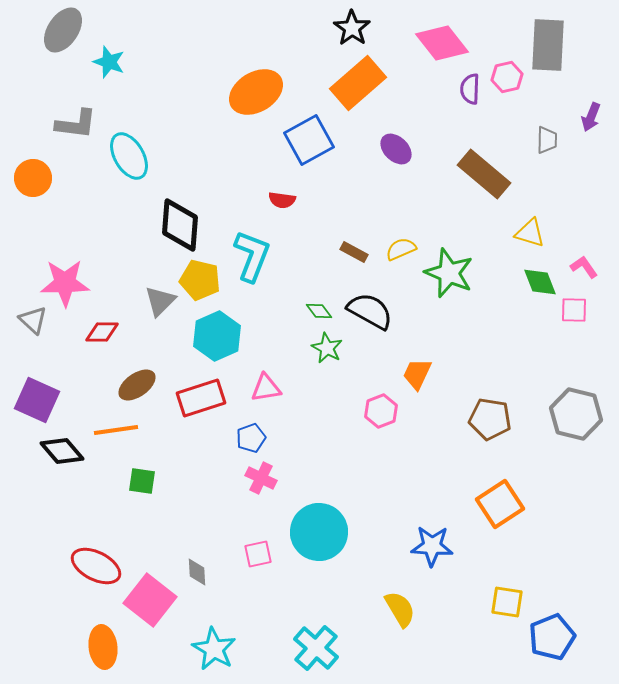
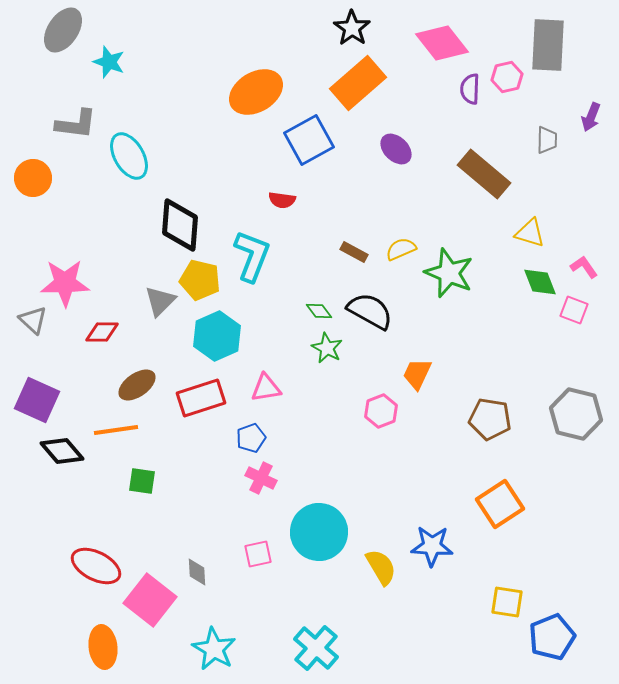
pink square at (574, 310): rotated 20 degrees clockwise
yellow semicircle at (400, 609): moved 19 px left, 42 px up
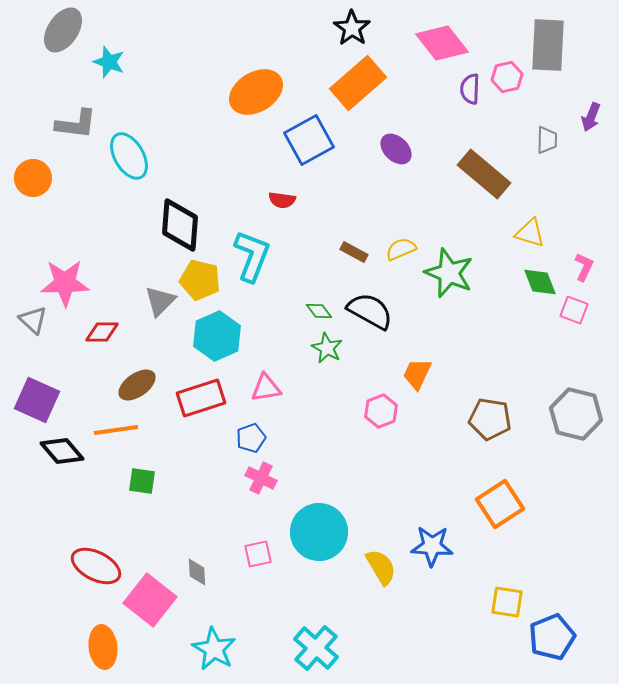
pink L-shape at (584, 267): rotated 60 degrees clockwise
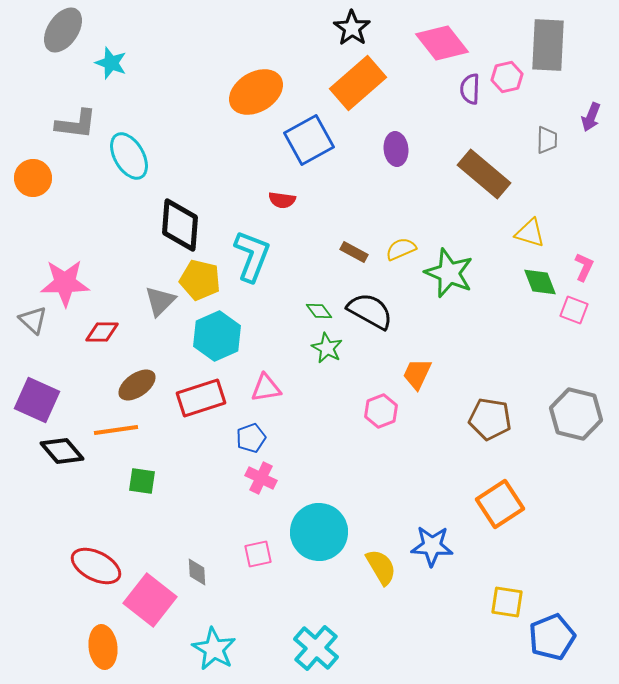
cyan star at (109, 62): moved 2 px right, 1 px down
purple ellipse at (396, 149): rotated 40 degrees clockwise
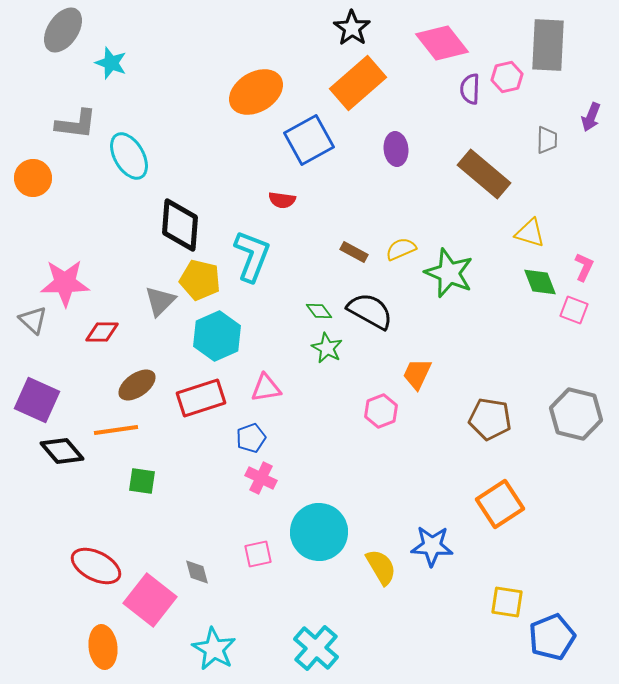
gray diamond at (197, 572): rotated 12 degrees counterclockwise
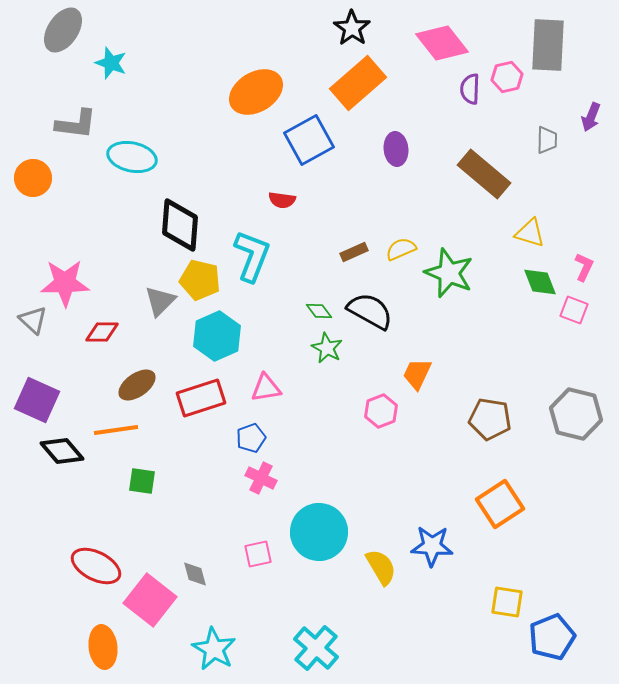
cyan ellipse at (129, 156): moved 3 px right, 1 px down; rotated 48 degrees counterclockwise
brown rectangle at (354, 252): rotated 52 degrees counterclockwise
gray diamond at (197, 572): moved 2 px left, 2 px down
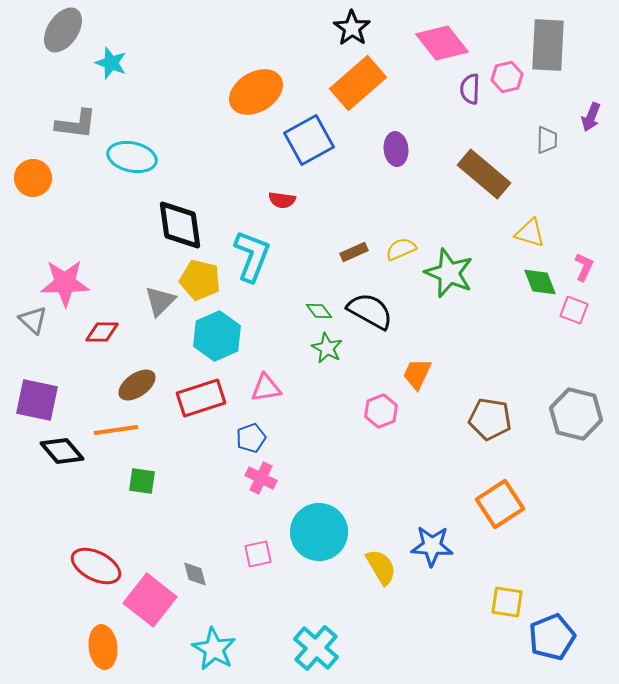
black diamond at (180, 225): rotated 12 degrees counterclockwise
purple square at (37, 400): rotated 12 degrees counterclockwise
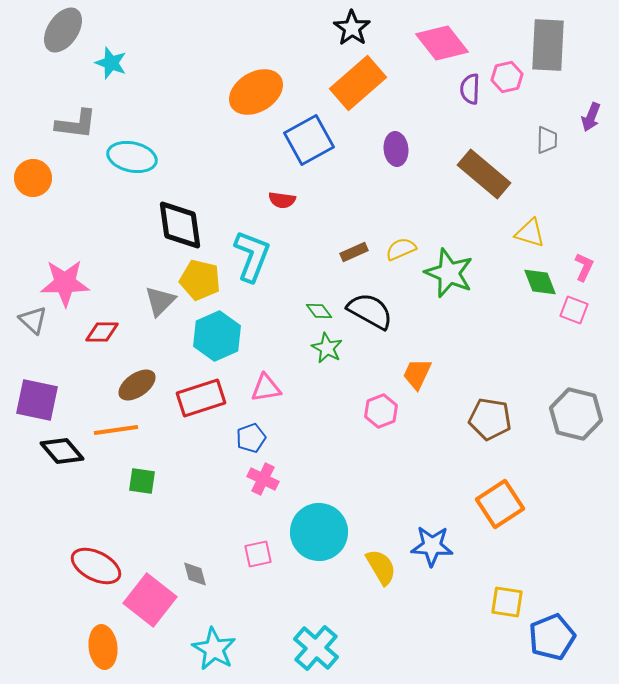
pink cross at (261, 478): moved 2 px right, 1 px down
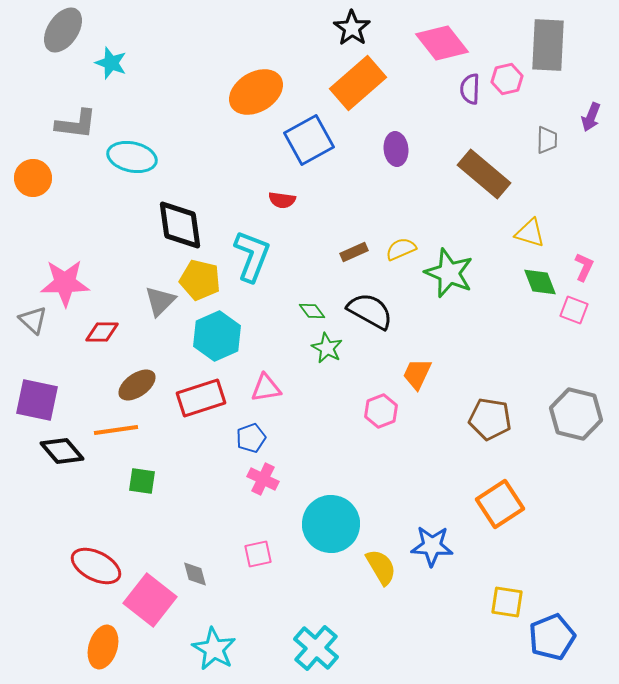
pink hexagon at (507, 77): moved 2 px down
green diamond at (319, 311): moved 7 px left
cyan circle at (319, 532): moved 12 px right, 8 px up
orange ellipse at (103, 647): rotated 24 degrees clockwise
